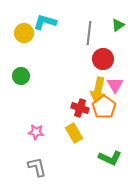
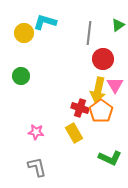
orange pentagon: moved 3 px left, 4 px down
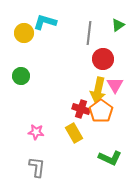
red cross: moved 1 px right, 1 px down
gray L-shape: rotated 20 degrees clockwise
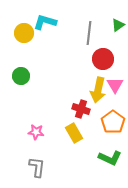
orange pentagon: moved 12 px right, 11 px down
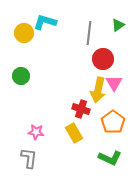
pink triangle: moved 1 px left, 2 px up
gray L-shape: moved 8 px left, 9 px up
